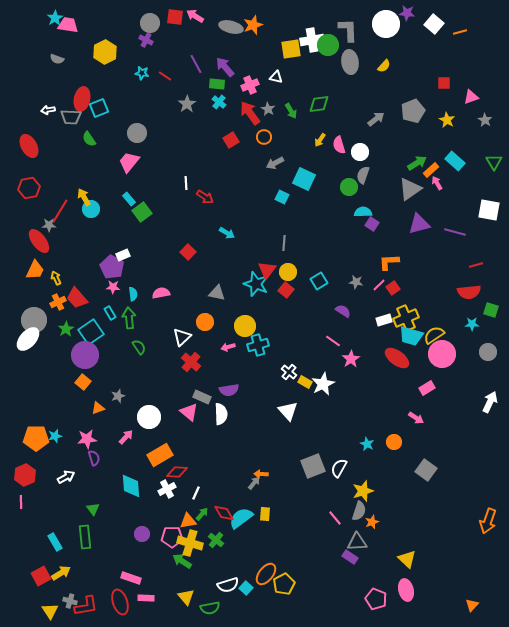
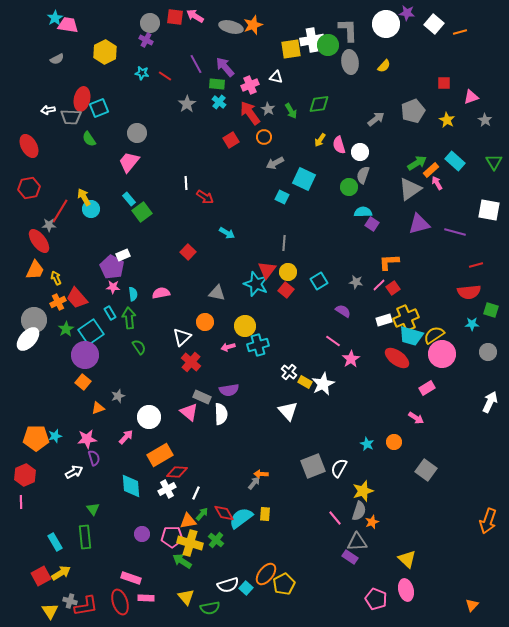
gray semicircle at (57, 59): rotated 48 degrees counterclockwise
white arrow at (66, 477): moved 8 px right, 5 px up
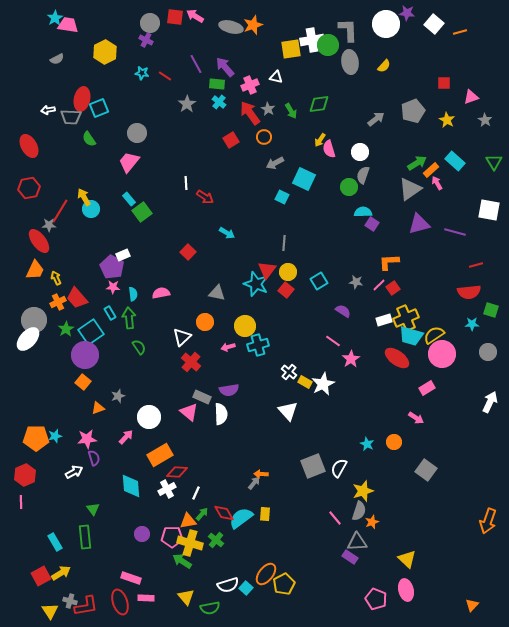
pink semicircle at (339, 145): moved 10 px left, 4 px down
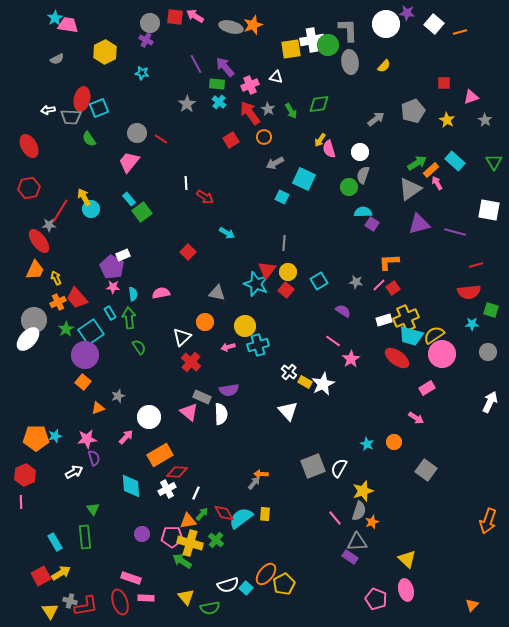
red line at (165, 76): moved 4 px left, 63 px down
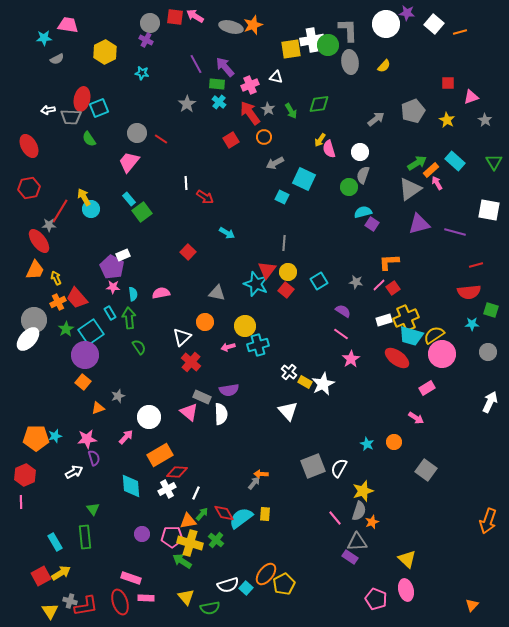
cyan star at (55, 18): moved 11 px left, 20 px down; rotated 28 degrees clockwise
red square at (444, 83): moved 4 px right
cyan semicircle at (363, 212): rotated 12 degrees counterclockwise
pink line at (333, 341): moved 8 px right, 7 px up
